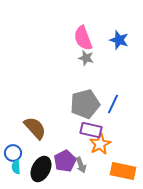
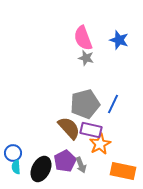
brown semicircle: moved 34 px right
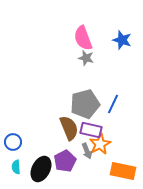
blue star: moved 3 px right
brown semicircle: rotated 20 degrees clockwise
blue circle: moved 11 px up
gray arrow: moved 6 px right, 14 px up
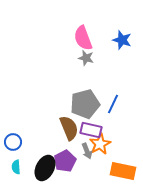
black ellipse: moved 4 px right, 1 px up
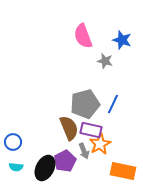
pink semicircle: moved 2 px up
gray star: moved 19 px right, 3 px down
gray arrow: moved 3 px left
cyan semicircle: rotated 80 degrees counterclockwise
